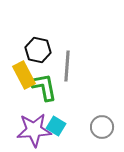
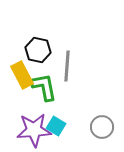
yellow rectangle: moved 2 px left
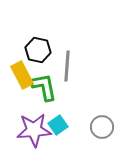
cyan square: moved 2 px right, 1 px up; rotated 24 degrees clockwise
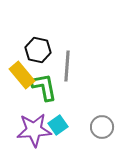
yellow rectangle: rotated 12 degrees counterclockwise
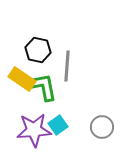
yellow rectangle: moved 4 px down; rotated 16 degrees counterclockwise
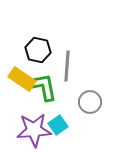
gray circle: moved 12 px left, 25 px up
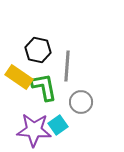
yellow rectangle: moved 3 px left, 2 px up
gray circle: moved 9 px left
purple star: rotated 8 degrees clockwise
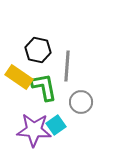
cyan square: moved 2 px left
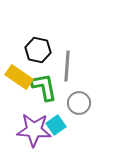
gray circle: moved 2 px left, 1 px down
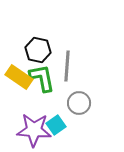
green L-shape: moved 2 px left, 9 px up
